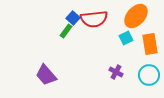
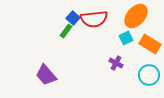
orange rectangle: rotated 50 degrees counterclockwise
purple cross: moved 9 px up
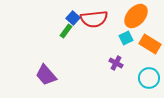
cyan circle: moved 3 px down
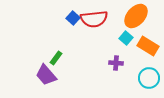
green rectangle: moved 10 px left, 27 px down
cyan square: rotated 24 degrees counterclockwise
orange rectangle: moved 2 px left, 2 px down
purple cross: rotated 24 degrees counterclockwise
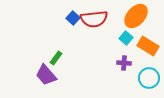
purple cross: moved 8 px right
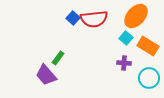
green rectangle: moved 2 px right
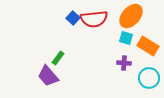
orange ellipse: moved 5 px left
cyan square: rotated 24 degrees counterclockwise
purple trapezoid: moved 2 px right, 1 px down
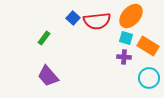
red semicircle: moved 3 px right, 2 px down
green rectangle: moved 14 px left, 20 px up
purple cross: moved 6 px up
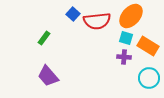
blue square: moved 4 px up
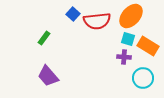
cyan square: moved 2 px right, 1 px down
cyan circle: moved 6 px left
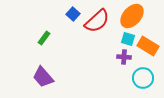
orange ellipse: moved 1 px right
red semicircle: rotated 36 degrees counterclockwise
purple trapezoid: moved 5 px left, 1 px down
